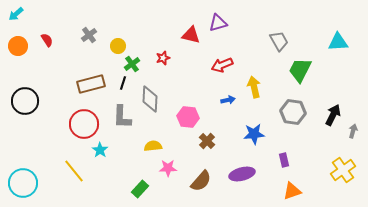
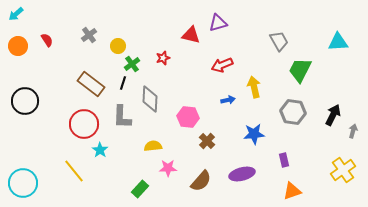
brown rectangle: rotated 52 degrees clockwise
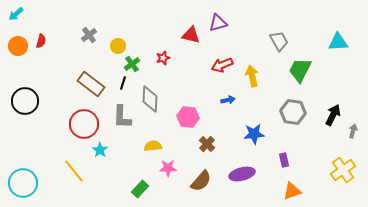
red semicircle: moved 6 px left, 1 px down; rotated 48 degrees clockwise
yellow arrow: moved 2 px left, 11 px up
brown cross: moved 3 px down
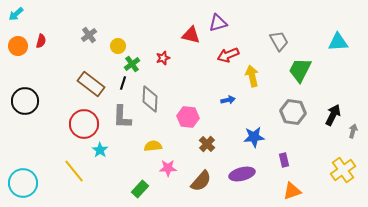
red arrow: moved 6 px right, 10 px up
blue star: moved 3 px down
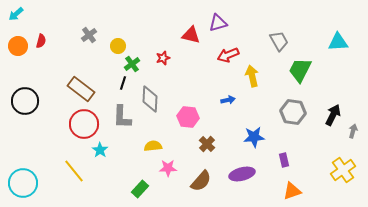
brown rectangle: moved 10 px left, 5 px down
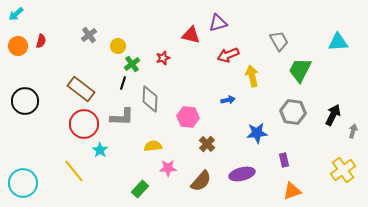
gray L-shape: rotated 90 degrees counterclockwise
blue star: moved 3 px right, 4 px up
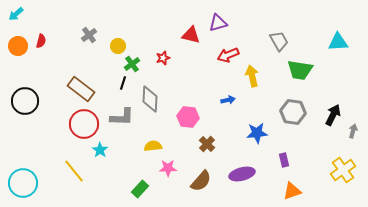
green trapezoid: rotated 108 degrees counterclockwise
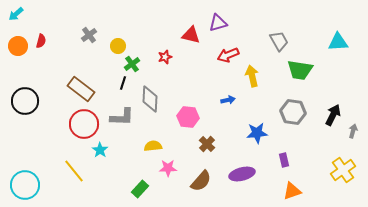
red star: moved 2 px right, 1 px up
cyan circle: moved 2 px right, 2 px down
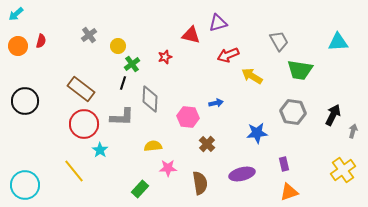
yellow arrow: rotated 45 degrees counterclockwise
blue arrow: moved 12 px left, 3 px down
purple rectangle: moved 4 px down
brown semicircle: moved 1 px left, 2 px down; rotated 50 degrees counterclockwise
orange triangle: moved 3 px left, 1 px down
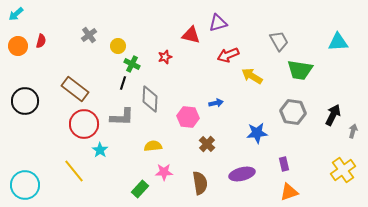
green cross: rotated 28 degrees counterclockwise
brown rectangle: moved 6 px left
pink star: moved 4 px left, 4 px down
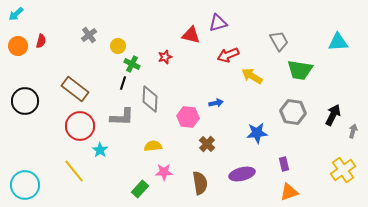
red circle: moved 4 px left, 2 px down
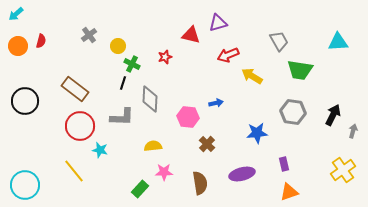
cyan star: rotated 21 degrees counterclockwise
